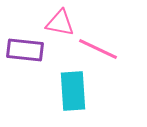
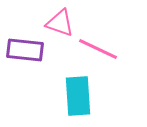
pink triangle: rotated 8 degrees clockwise
cyan rectangle: moved 5 px right, 5 px down
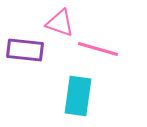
pink line: rotated 9 degrees counterclockwise
cyan rectangle: rotated 12 degrees clockwise
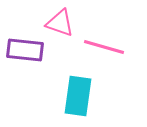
pink line: moved 6 px right, 2 px up
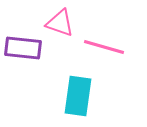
purple rectangle: moved 2 px left, 2 px up
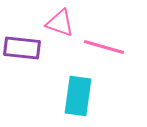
purple rectangle: moved 1 px left
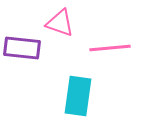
pink line: moved 6 px right, 1 px down; rotated 21 degrees counterclockwise
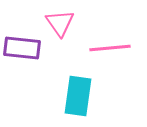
pink triangle: rotated 36 degrees clockwise
